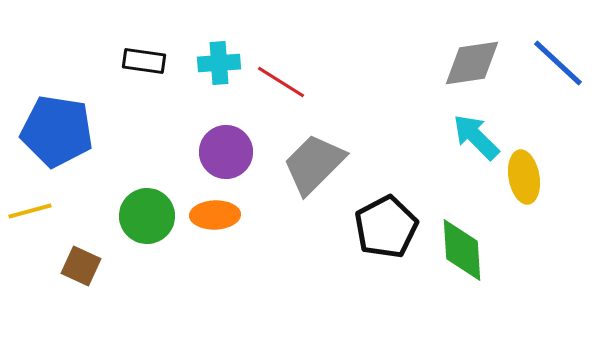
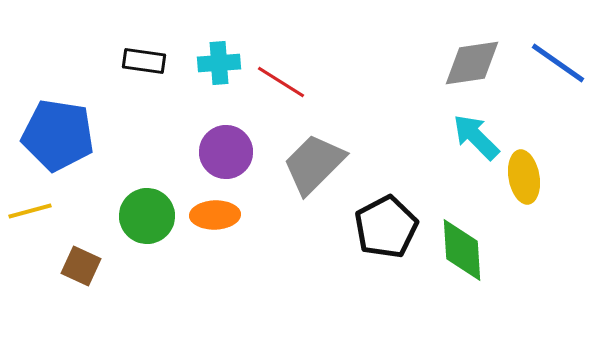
blue line: rotated 8 degrees counterclockwise
blue pentagon: moved 1 px right, 4 px down
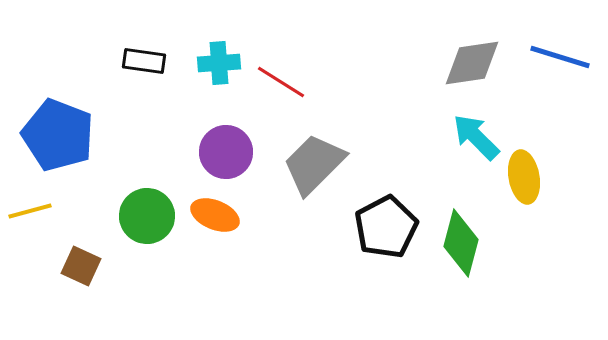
blue line: moved 2 px right, 6 px up; rotated 18 degrees counterclockwise
blue pentagon: rotated 12 degrees clockwise
orange ellipse: rotated 24 degrees clockwise
green diamond: moved 1 px left, 7 px up; rotated 18 degrees clockwise
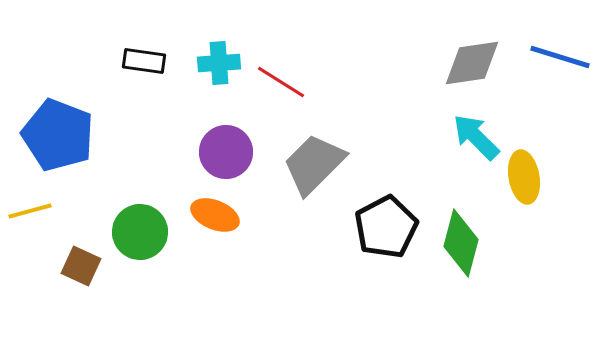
green circle: moved 7 px left, 16 px down
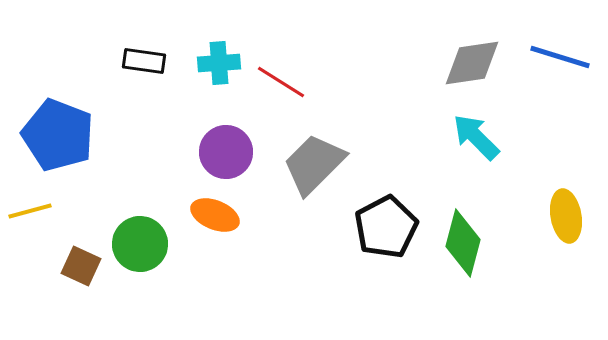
yellow ellipse: moved 42 px right, 39 px down
green circle: moved 12 px down
green diamond: moved 2 px right
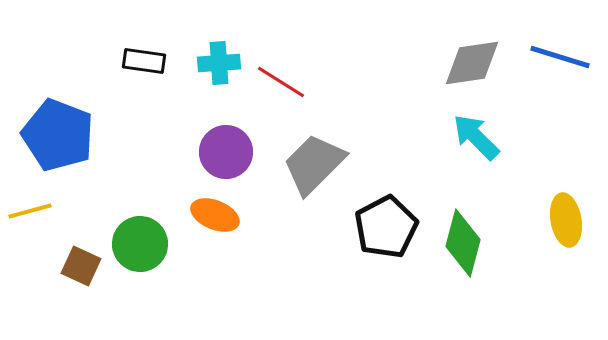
yellow ellipse: moved 4 px down
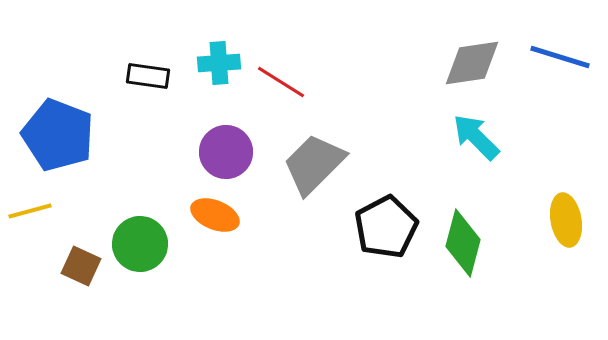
black rectangle: moved 4 px right, 15 px down
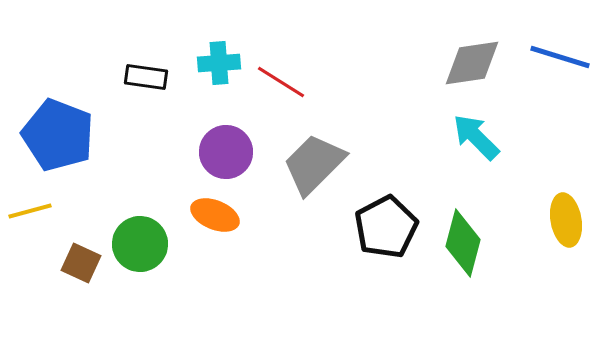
black rectangle: moved 2 px left, 1 px down
brown square: moved 3 px up
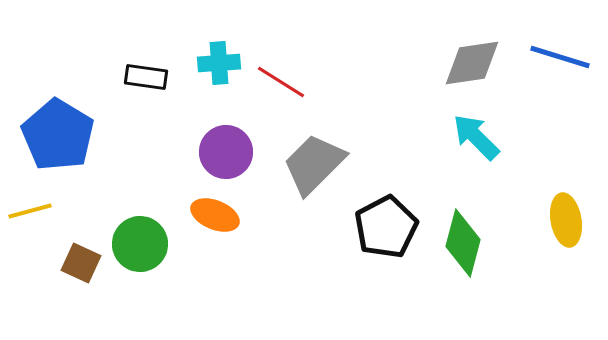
blue pentagon: rotated 10 degrees clockwise
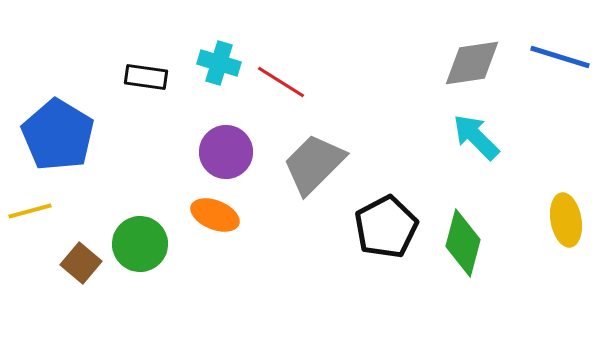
cyan cross: rotated 21 degrees clockwise
brown square: rotated 15 degrees clockwise
